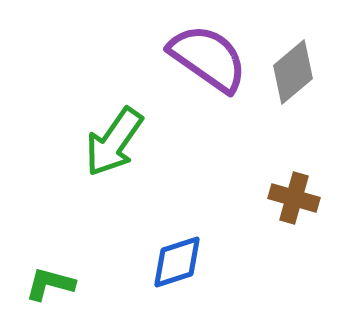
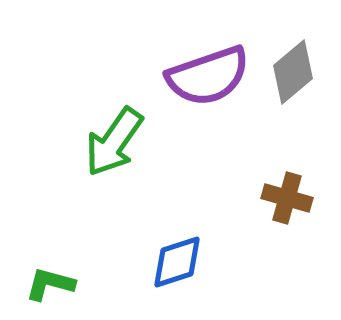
purple semicircle: moved 18 px down; rotated 126 degrees clockwise
brown cross: moved 7 px left
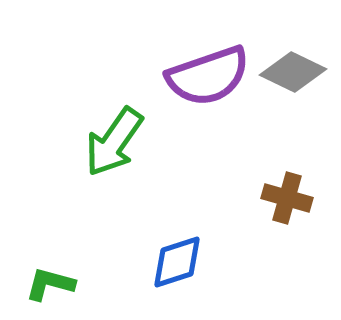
gray diamond: rotated 66 degrees clockwise
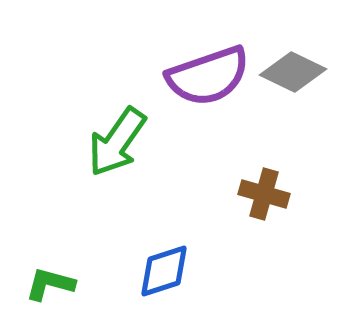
green arrow: moved 3 px right
brown cross: moved 23 px left, 4 px up
blue diamond: moved 13 px left, 9 px down
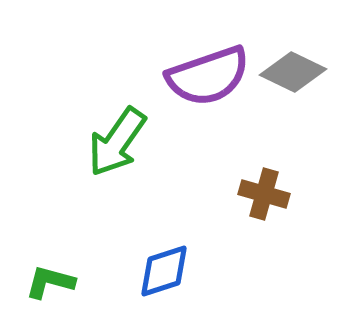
green L-shape: moved 2 px up
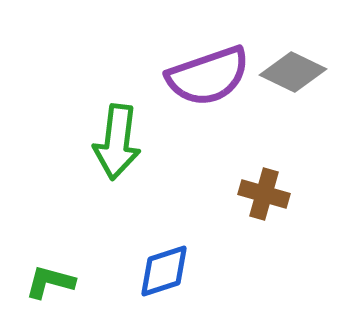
green arrow: rotated 28 degrees counterclockwise
